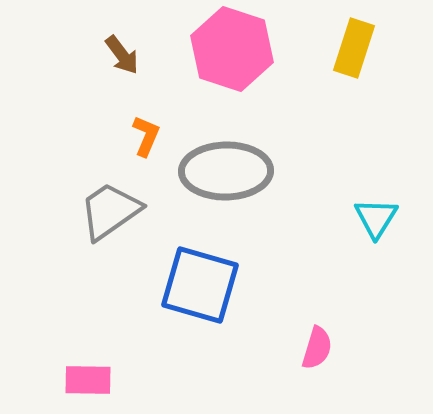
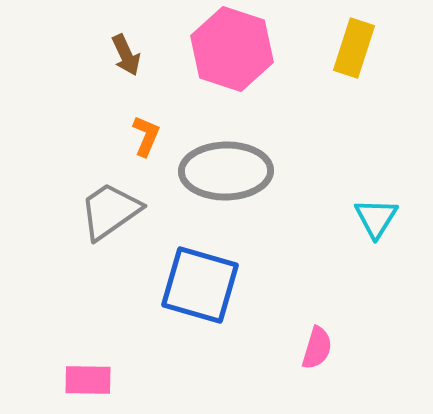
brown arrow: moved 4 px right; rotated 12 degrees clockwise
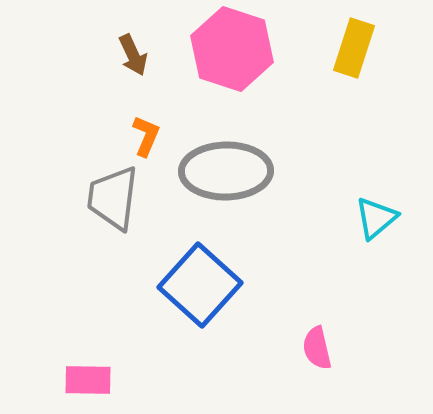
brown arrow: moved 7 px right
gray trapezoid: moved 3 px right, 13 px up; rotated 48 degrees counterclockwise
cyan triangle: rotated 18 degrees clockwise
blue square: rotated 26 degrees clockwise
pink semicircle: rotated 150 degrees clockwise
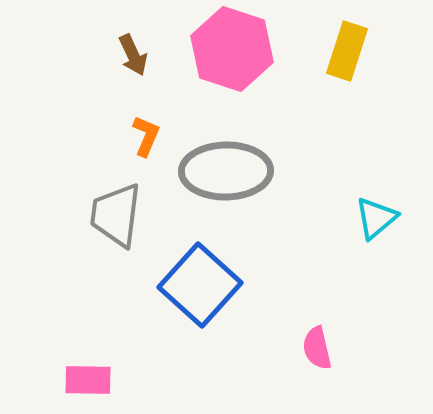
yellow rectangle: moved 7 px left, 3 px down
gray trapezoid: moved 3 px right, 17 px down
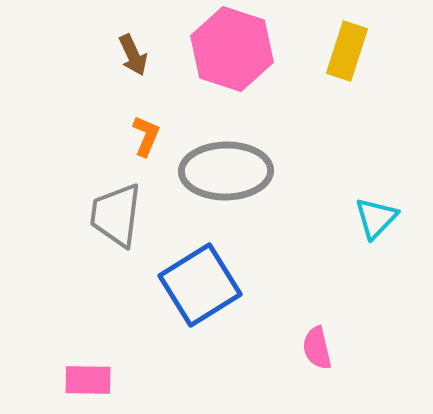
cyan triangle: rotated 6 degrees counterclockwise
blue square: rotated 16 degrees clockwise
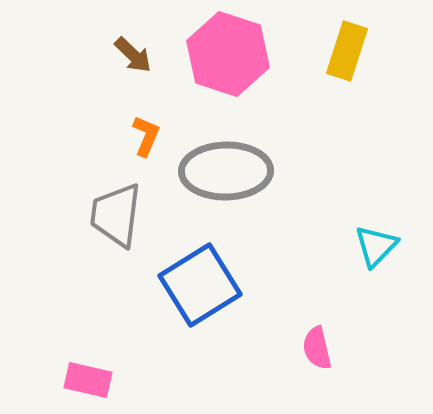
pink hexagon: moved 4 px left, 5 px down
brown arrow: rotated 21 degrees counterclockwise
cyan triangle: moved 28 px down
pink rectangle: rotated 12 degrees clockwise
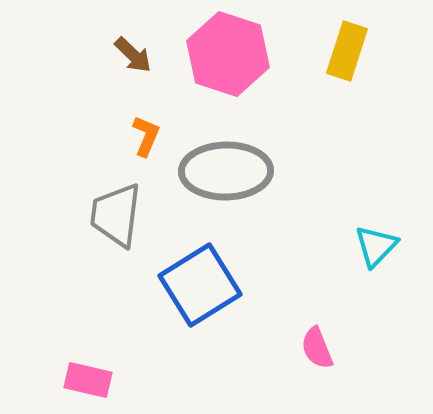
pink semicircle: rotated 9 degrees counterclockwise
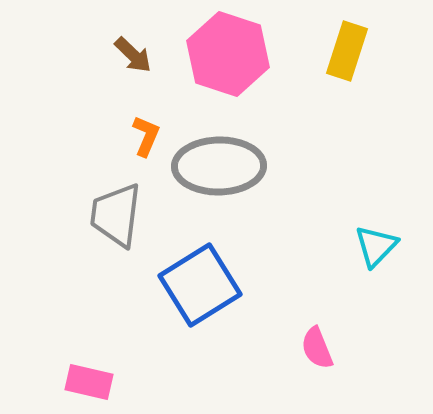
gray ellipse: moved 7 px left, 5 px up
pink rectangle: moved 1 px right, 2 px down
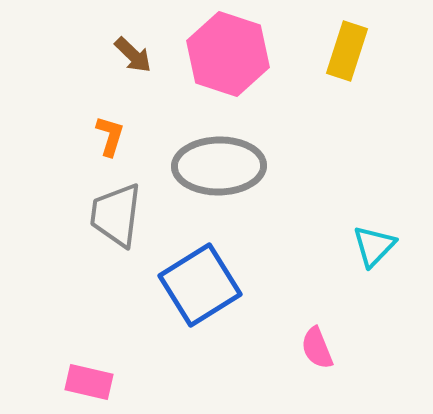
orange L-shape: moved 36 px left; rotated 6 degrees counterclockwise
cyan triangle: moved 2 px left
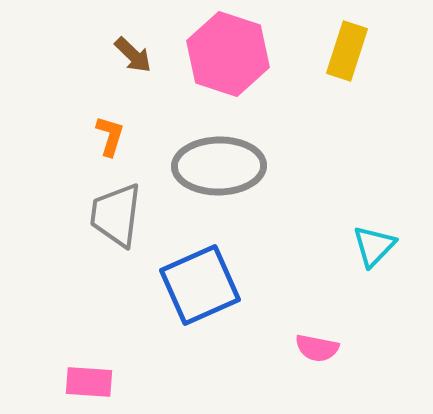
blue square: rotated 8 degrees clockwise
pink semicircle: rotated 57 degrees counterclockwise
pink rectangle: rotated 9 degrees counterclockwise
